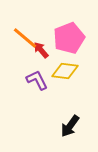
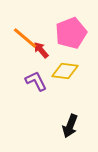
pink pentagon: moved 2 px right, 5 px up
purple L-shape: moved 1 px left, 1 px down
black arrow: rotated 15 degrees counterclockwise
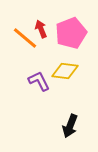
red arrow: moved 21 px up; rotated 18 degrees clockwise
purple L-shape: moved 3 px right
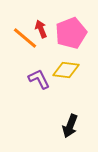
yellow diamond: moved 1 px right, 1 px up
purple L-shape: moved 2 px up
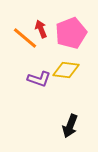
purple L-shape: rotated 135 degrees clockwise
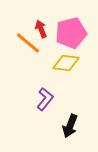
pink pentagon: rotated 8 degrees clockwise
orange line: moved 3 px right, 5 px down
yellow diamond: moved 7 px up
purple L-shape: moved 6 px right, 20 px down; rotated 70 degrees counterclockwise
